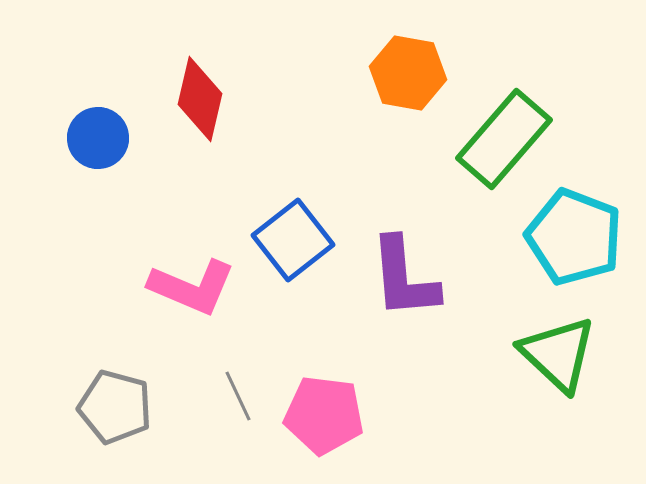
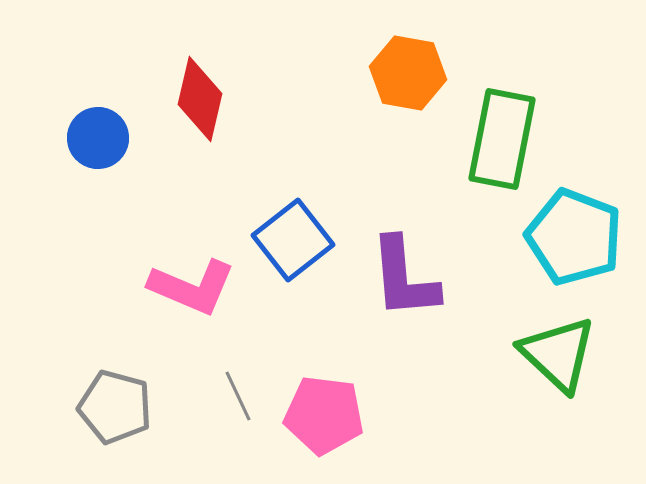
green rectangle: moved 2 px left; rotated 30 degrees counterclockwise
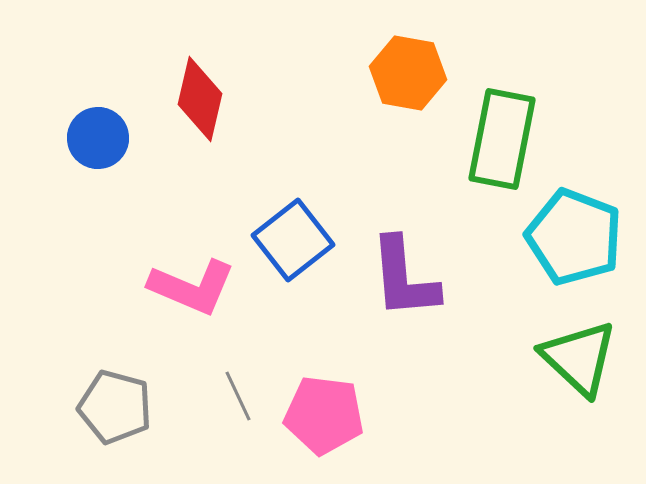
green triangle: moved 21 px right, 4 px down
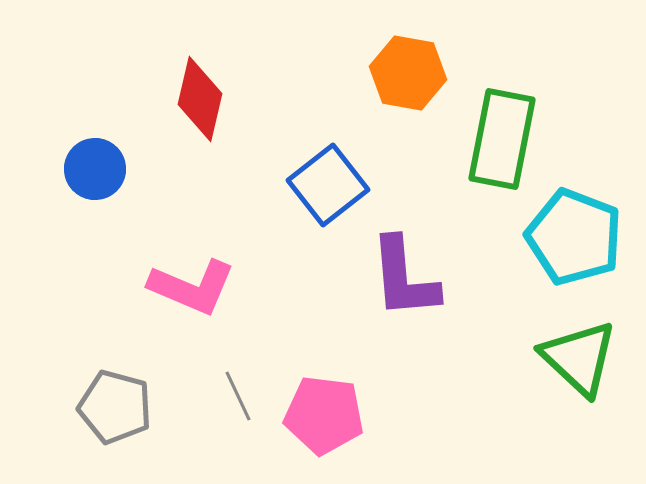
blue circle: moved 3 px left, 31 px down
blue square: moved 35 px right, 55 px up
